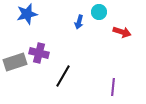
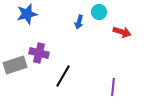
gray rectangle: moved 3 px down
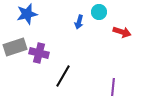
gray rectangle: moved 18 px up
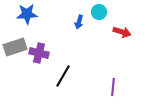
blue star: rotated 10 degrees clockwise
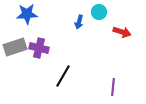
purple cross: moved 5 px up
